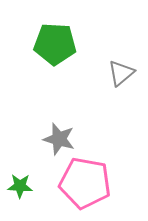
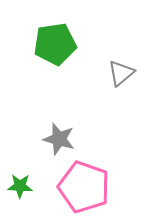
green pentagon: rotated 12 degrees counterclockwise
pink pentagon: moved 1 px left, 4 px down; rotated 9 degrees clockwise
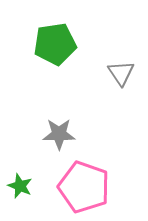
gray triangle: rotated 24 degrees counterclockwise
gray star: moved 5 px up; rotated 16 degrees counterclockwise
green star: rotated 20 degrees clockwise
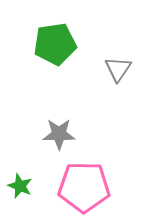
gray triangle: moved 3 px left, 4 px up; rotated 8 degrees clockwise
pink pentagon: rotated 18 degrees counterclockwise
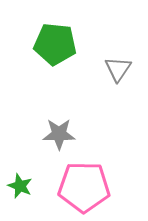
green pentagon: rotated 15 degrees clockwise
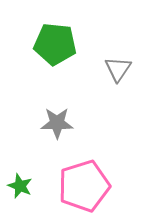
gray star: moved 2 px left, 11 px up
pink pentagon: moved 1 px up; rotated 18 degrees counterclockwise
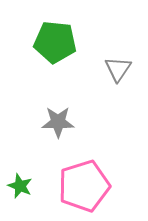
green pentagon: moved 2 px up
gray star: moved 1 px right, 1 px up
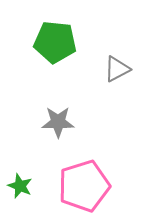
gray triangle: moved 1 px left; rotated 28 degrees clockwise
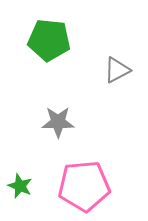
green pentagon: moved 6 px left, 2 px up
gray triangle: moved 1 px down
pink pentagon: rotated 12 degrees clockwise
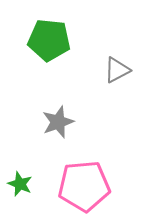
gray star: rotated 20 degrees counterclockwise
green star: moved 2 px up
